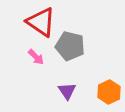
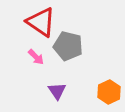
gray pentagon: moved 2 px left
purple triangle: moved 10 px left
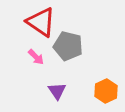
orange hexagon: moved 3 px left, 1 px up
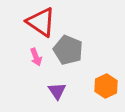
gray pentagon: moved 4 px down; rotated 8 degrees clockwise
pink arrow: rotated 24 degrees clockwise
orange hexagon: moved 5 px up
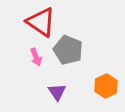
purple triangle: moved 1 px down
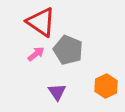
pink arrow: moved 3 px up; rotated 108 degrees counterclockwise
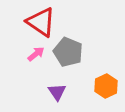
gray pentagon: moved 2 px down
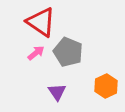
pink arrow: moved 1 px up
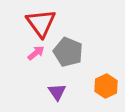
red triangle: moved 1 px down; rotated 20 degrees clockwise
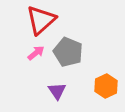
red triangle: moved 3 px up; rotated 24 degrees clockwise
purple triangle: moved 1 px up
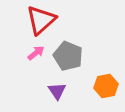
gray pentagon: moved 4 px down
orange hexagon: rotated 15 degrees clockwise
